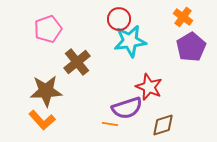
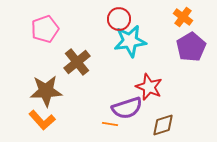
pink pentagon: moved 3 px left
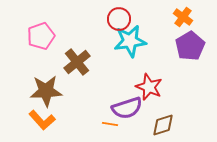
pink pentagon: moved 4 px left, 7 px down
purple pentagon: moved 1 px left, 1 px up
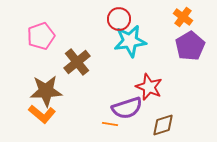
orange L-shape: moved 6 px up; rotated 8 degrees counterclockwise
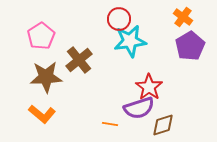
pink pentagon: rotated 12 degrees counterclockwise
brown cross: moved 2 px right, 2 px up
red star: rotated 12 degrees clockwise
brown star: moved 14 px up
purple semicircle: moved 12 px right
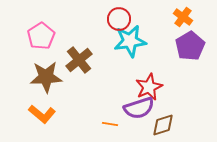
red star: rotated 12 degrees clockwise
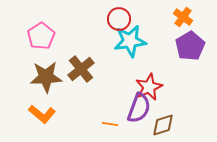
brown cross: moved 2 px right, 9 px down
purple semicircle: rotated 52 degrees counterclockwise
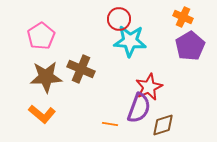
orange cross: rotated 12 degrees counterclockwise
cyan star: rotated 12 degrees clockwise
brown cross: rotated 28 degrees counterclockwise
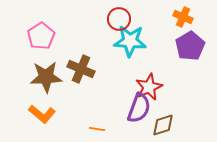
orange line: moved 13 px left, 5 px down
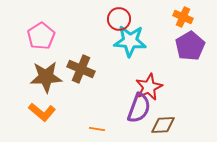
orange L-shape: moved 2 px up
brown diamond: rotated 15 degrees clockwise
